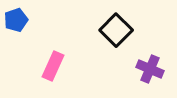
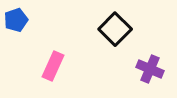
black square: moved 1 px left, 1 px up
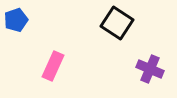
black square: moved 2 px right, 6 px up; rotated 12 degrees counterclockwise
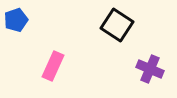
black square: moved 2 px down
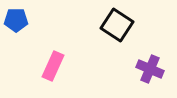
blue pentagon: rotated 20 degrees clockwise
